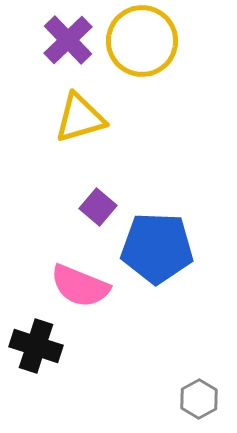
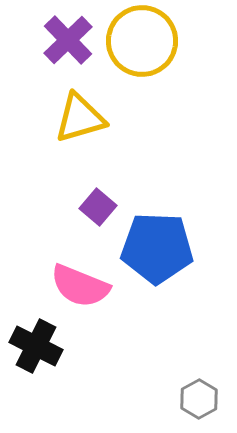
black cross: rotated 9 degrees clockwise
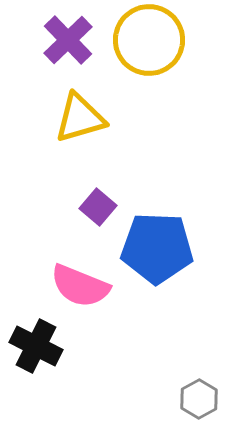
yellow circle: moved 7 px right, 1 px up
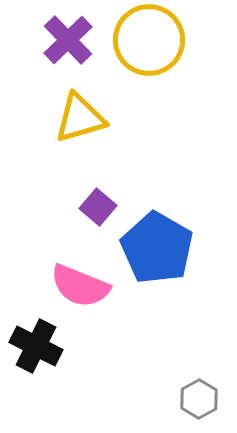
blue pentagon: rotated 28 degrees clockwise
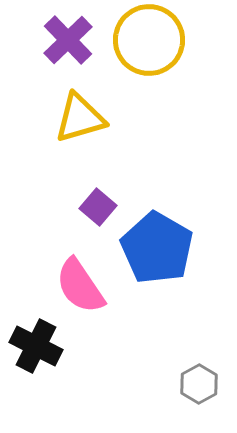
pink semicircle: rotated 34 degrees clockwise
gray hexagon: moved 15 px up
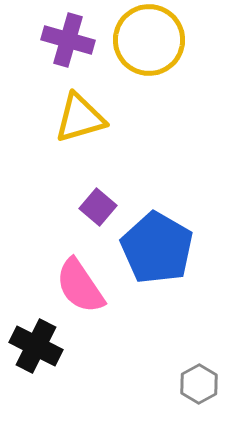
purple cross: rotated 30 degrees counterclockwise
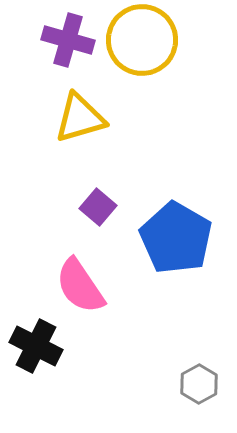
yellow circle: moved 7 px left
blue pentagon: moved 19 px right, 10 px up
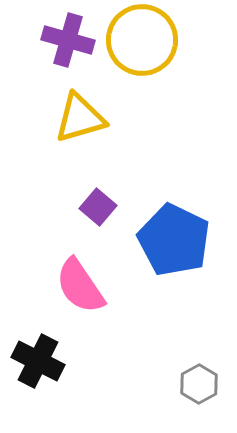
blue pentagon: moved 2 px left, 2 px down; rotated 4 degrees counterclockwise
black cross: moved 2 px right, 15 px down
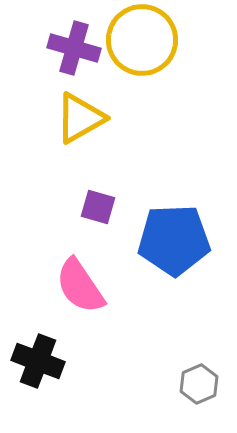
purple cross: moved 6 px right, 8 px down
yellow triangle: rotated 14 degrees counterclockwise
purple square: rotated 24 degrees counterclockwise
blue pentagon: rotated 28 degrees counterclockwise
black cross: rotated 6 degrees counterclockwise
gray hexagon: rotated 6 degrees clockwise
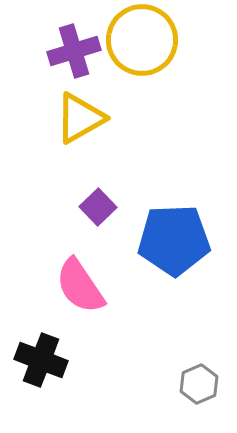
purple cross: moved 3 px down; rotated 33 degrees counterclockwise
purple square: rotated 30 degrees clockwise
black cross: moved 3 px right, 1 px up
